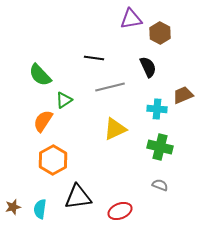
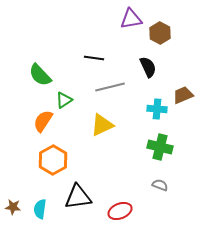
yellow triangle: moved 13 px left, 4 px up
brown star: rotated 21 degrees clockwise
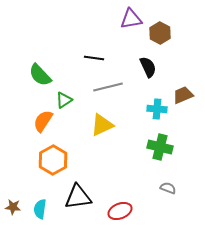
gray line: moved 2 px left
gray semicircle: moved 8 px right, 3 px down
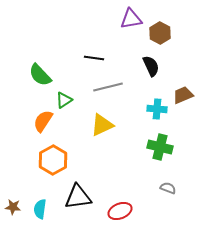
black semicircle: moved 3 px right, 1 px up
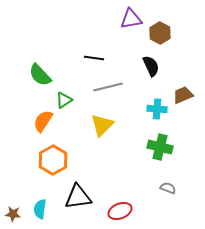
yellow triangle: rotated 20 degrees counterclockwise
brown star: moved 7 px down
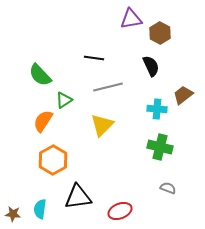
brown trapezoid: rotated 15 degrees counterclockwise
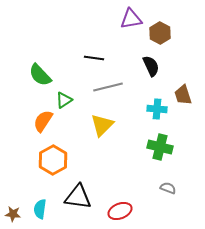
brown trapezoid: rotated 70 degrees counterclockwise
black triangle: rotated 16 degrees clockwise
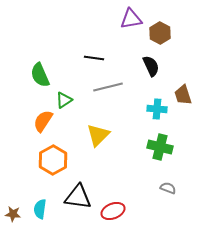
green semicircle: rotated 20 degrees clockwise
yellow triangle: moved 4 px left, 10 px down
red ellipse: moved 7 px left
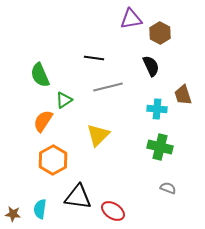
red ellipse: rotated 55 degrees clockwise
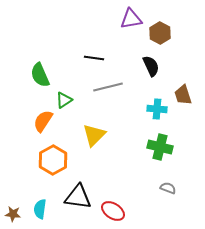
yellow triangle: moved 4 px left
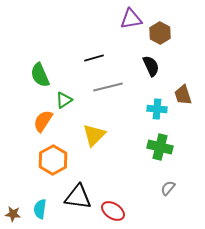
black line: rotated 24 degrees counterclockwise
gray semicircle: rotated 70 degrees counterclockwise
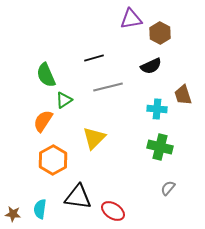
black semicircle: rotated 90 degrees clockwise
green semicircle: moved 6 px right
yellow triangle: moved 3 px down
